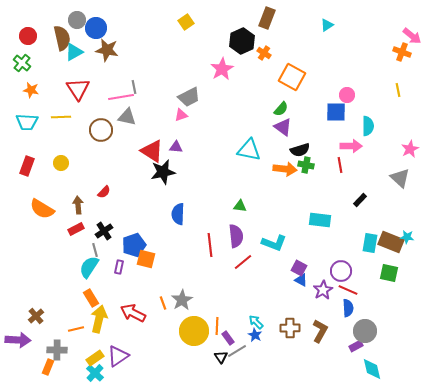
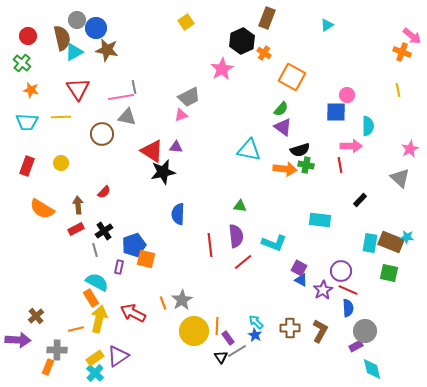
brown circle at (101, 130): moved 1 px right, 4 px down
cyan semicircle at (89, 267): moved 8 px right, 15 px down; rotated 85 degrees clockwise
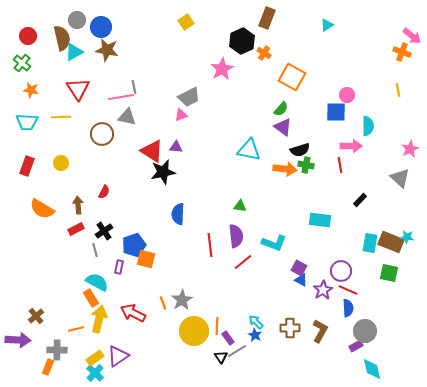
blue circle at (96, 28): moved 5 px right, 1 px up
red semicircle at (104, 192): rotated 16 degrees counterclockwise
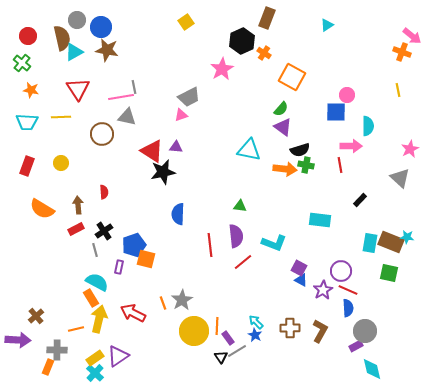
red semicircle at (104, 192): rotated 32 degrees counterclockwise
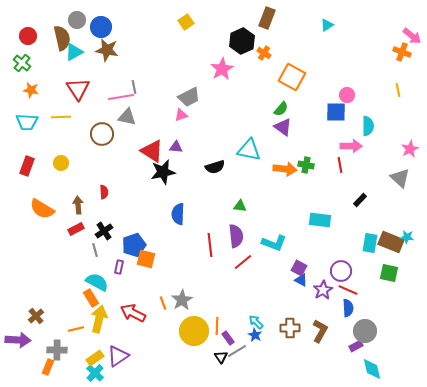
black semicircle at (300, 150): moved 85 px left, 17 px down
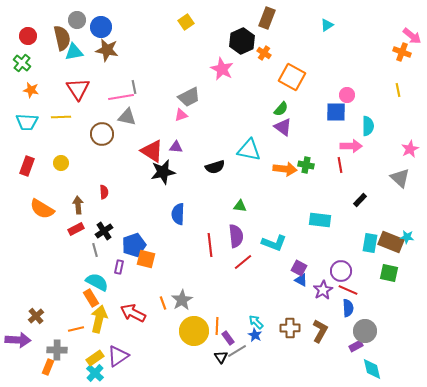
cyan triangle at (74, 52): rotated 18 degrees clockwise
pink star at (222, 69): rotated 15 degrees counterclockwise
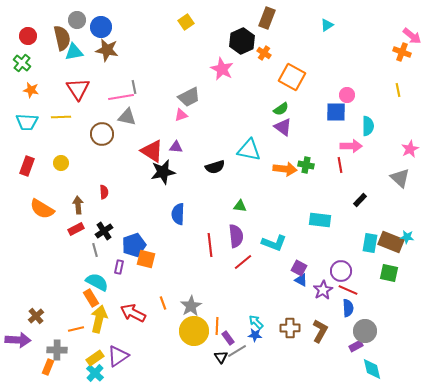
green semicircle at (281, 109): rotated 14 degrees clockwise
gray star at (182, 300): moved 9 px right, 6 px down
blue star at (255, 335): rotated 24 degrees counterclockwise
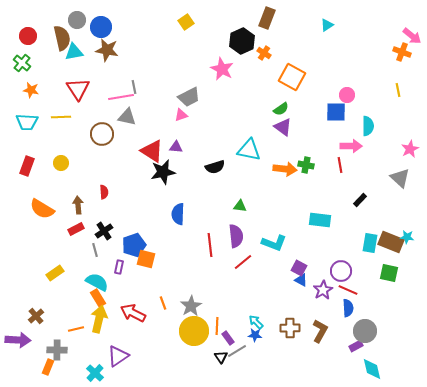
orange rectangle at (91, 298): moved 7 px right
yellow rectangle at (95, 358): moved 40 px left, 85 px up
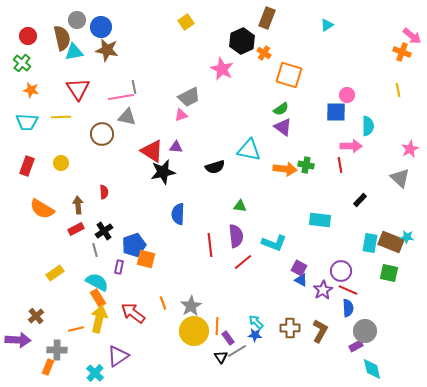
orange square at (292, 77): moved 3 px left, 2 px up; rotated 12 degrees counterclockwise
red arrow at (133, 313): rotated 10 degrees clockwise
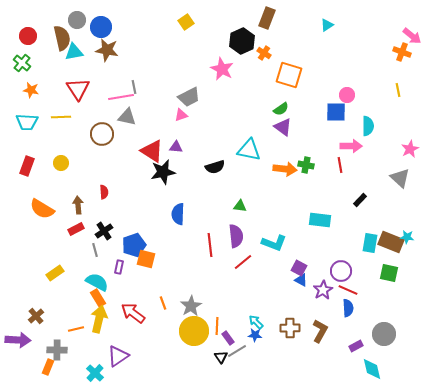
gray circle at (365, 331): moved 19 px right, 3 px down
